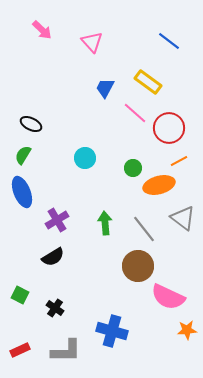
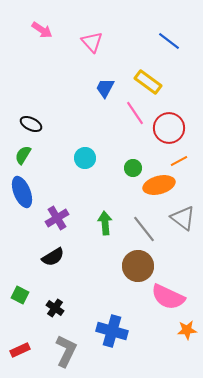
pink arrow: rotated 10 degrees counterclockwise
pink line: rotated 15 degrees clockwise
purple cross: moved 2 px up
gray L-shape: rotated 64 degrees counterclockwise
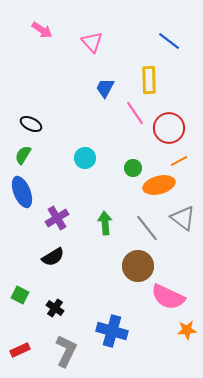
yellow rectangle: moved 1 px right, 2 px up; rotated 52 degrees clockwise
gray line: moved 3 px right, 1 px up
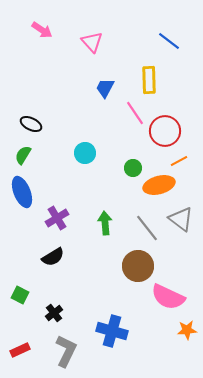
red circle: moved 4 px left, 3 px down
cyan circle: moved 5 px up
gray triangle: moved 2 px left, 1 px down
black cross: moved 1 px left, 5 px down; rotated 18 degrees clockwise
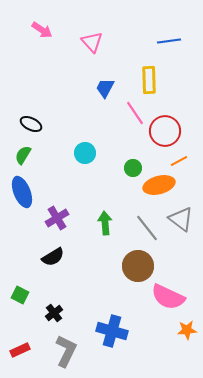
blue line: rotated 45 degrees counterclockwise
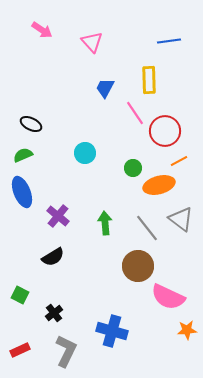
green semicircle: rotated 36 degrees clockwise
purple cross: moved 1 px right, 2 px up; rotated 20 degrees counterclockwise
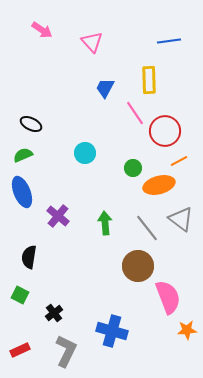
black semicircle: moved 24 px left; rotated 130 degrees clockwise
pink semicircle: rotated 136 degrees counterclockwise
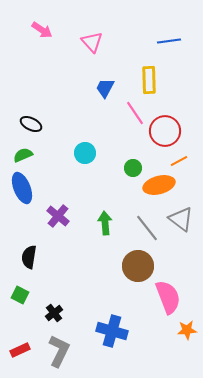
blue ellipse: moved 4 px up
gray L-shape: moved 7 px left
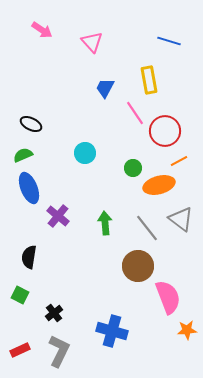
blue line: rotated 25 degrees clockwise
yellow rectangle: rotated 8 degrees counterclockwise
blue ellipse: moved 7 px right
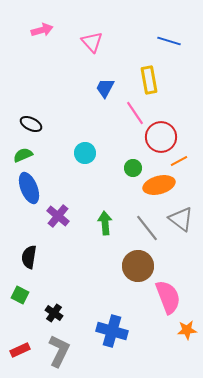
pink arrow: rotated 50 degrees counterclockwise
red circle: moved 4 px left, 6 px down
black cross: rotated 18 degrees counterclockwise
